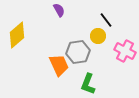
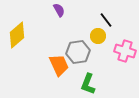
pink cross: rotated 10 degrees counterclockwise
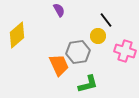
green L-shape: rotated 125 degrees counterclockwise
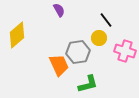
yellow circle: moved 1 px right, 2 px down
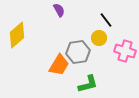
orange trapezoid: rotated 55 degrees clockwise
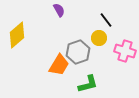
gray hexagon: rotated 10 degrees counterclockwise
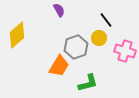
gray hexagon: moved 2 px left, 5 px up
orange trapezoid: moved 1 px down
green L-shape: moved 1 px up
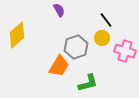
yellow circle: moved 3 px right
